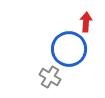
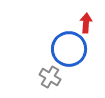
red arrow: moved 1 px down
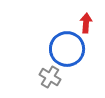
blue circle: moved 2 px left
